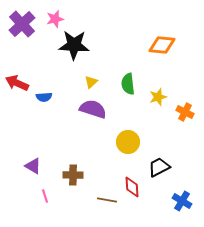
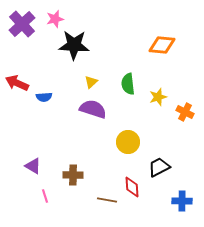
blue cross: rotated 30 degrees counterclockwise
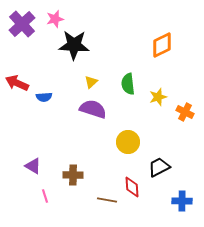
orange diamond: rotated 32 degrees counterclockwise
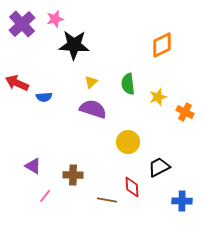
pink line: rotated 56 degrees clockwise
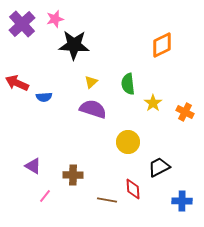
yellow star: moved 5 px left, 6 px down; rotated 18 degrees counterclockwise
red diamond: moved 1 px right, 2 px down
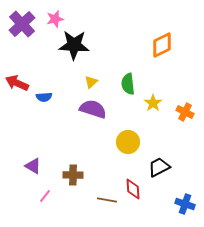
blue cross: moved 3 px right, 3 px down; rotated 18 degrees clockwise
